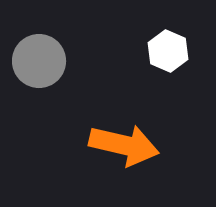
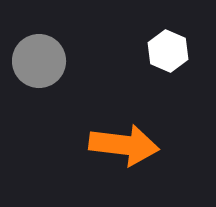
orange arrow: rotated 6 degrees counterclockwise
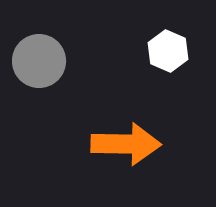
orange arrow: moved 2 px right, 1 px up; rotated 6 degrees counterclockwise
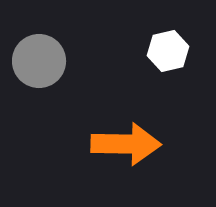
white hexagon: rotated 24 degrees clockwise
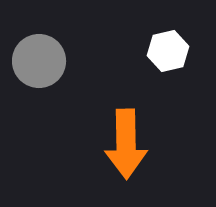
orange arrow: rotated 88 degrees clockwise
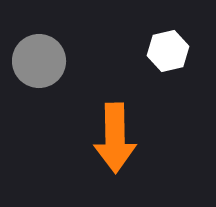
orange arrow: moved 11 px left, 6 px up
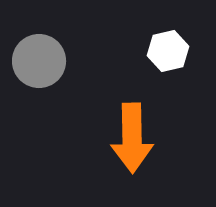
orange arrow: moved 17 px right
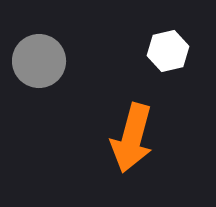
orange arrow: rotated 16 degrees clockwise
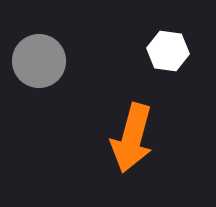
white hexagon: rotated 21 degrees clockwise
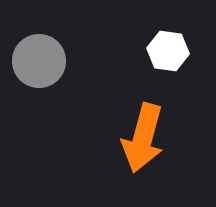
orange arrow: moved 11 px right
